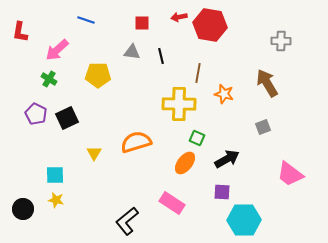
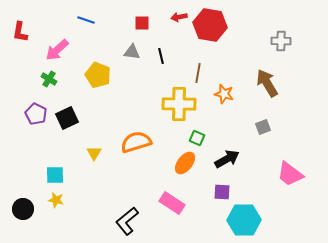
yellow pentagon: rotated 20 degrees clockwise
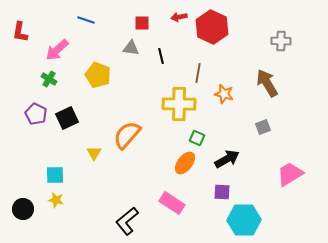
red hexagon: moved 2 px right, 2 px down; rotated 16 degrees clockwise
gray triangle: moved 1 px left, 4 px up
orange semicircle: moved 9 px left, 7 px up; rotated 32 degrees counterclockwise
pink trapezoid: rotated 112 degrees clockwise
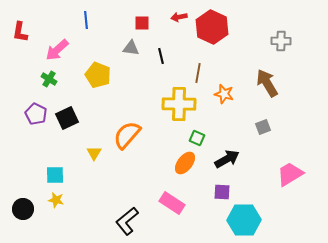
blue line: rotated 66 degrees clockwise
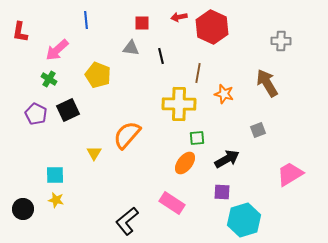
black square: moved 1 px right, 8 px up
gray square: moved 5 px left, 3 px down
green square: rotated 28 degrees counterclockwise
cyan hexagon: rotated 16 degrees counterclockwise
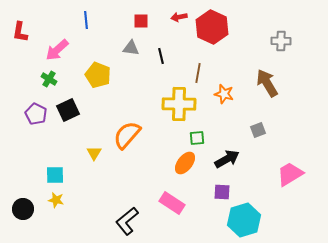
red square: moved 1 px left, 2 px up
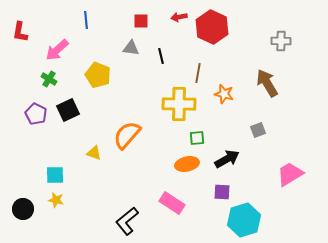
yellow triangle: rotated 42 degrees counterclockwise
orange ellipse: moved 2 px right, 1 px down; rotated 40 degrees clockwise
